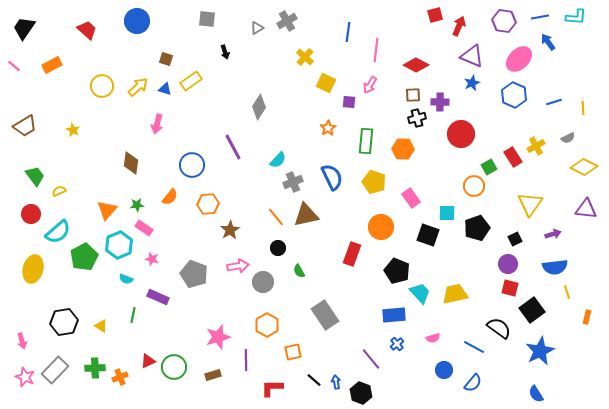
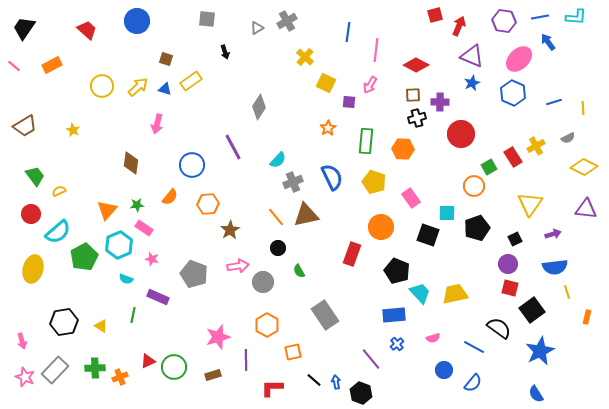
blue hexagon at (514, 95): moved 1 px left, 2 px up
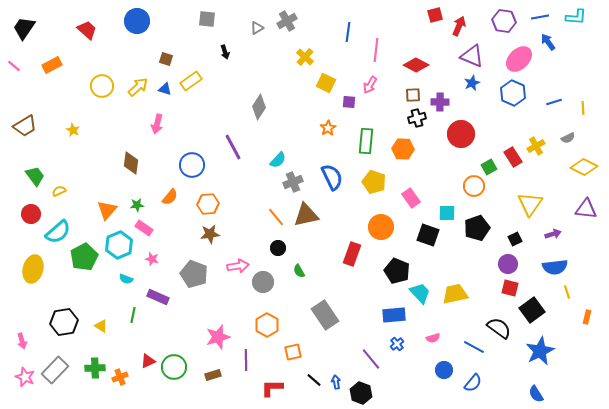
brown star at (230, 230): moved 20 px left, 4 px down; rotated 24 degrees clockwise
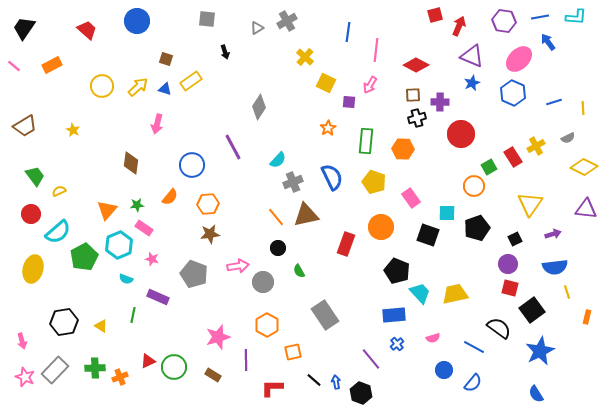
red rectangle at (352, 254): moved 6 px left, 10 px up
brown rectangle at (213, 375): rotated 49 degrees clockwise
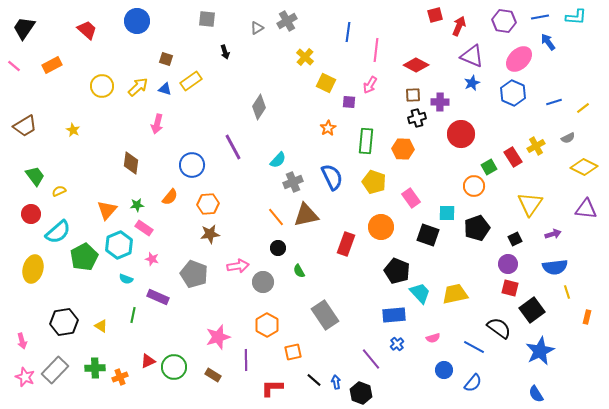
yellow line at (583, 108): rotated 56 degrees clockwise
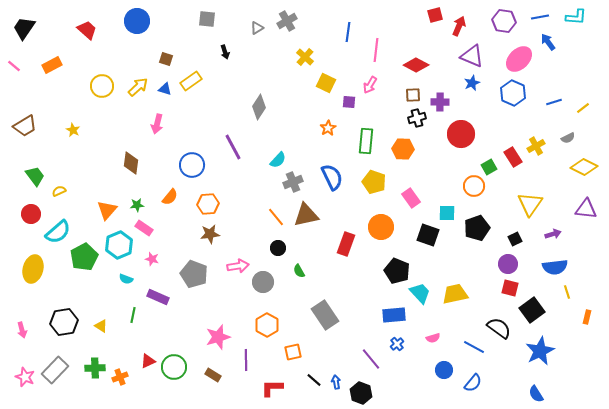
pink arrow at (22, 341): moved 11 px up
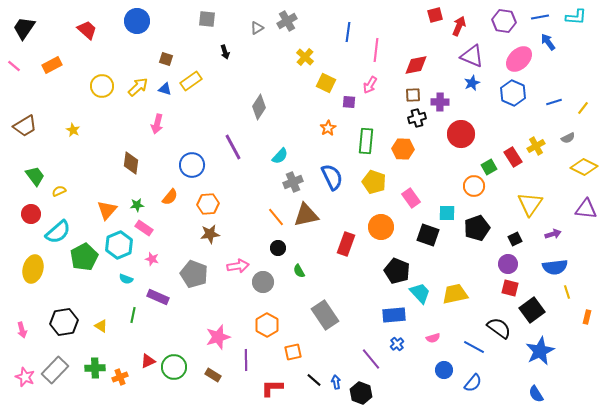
red diamond at (416, 65): rotated 40 degrees counterclockwise
yellow line at (583, 108): rotated 16 degrees counterclockwise
cyan semicircle at (278, 160): moved 2 px right, 4 px up
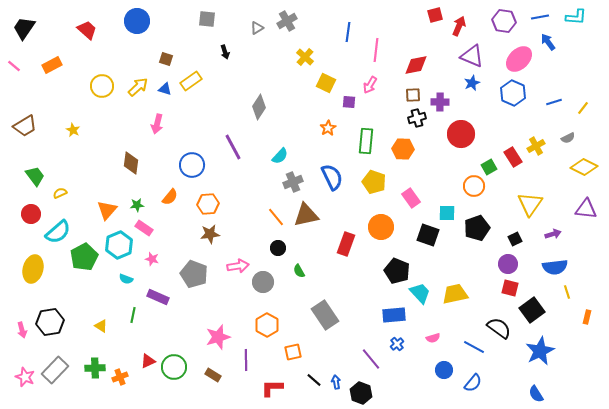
yellow semicircle at (59, 191): moved 1 px right, 2 px down
black hexagon at (64, 322): moved 14 px left
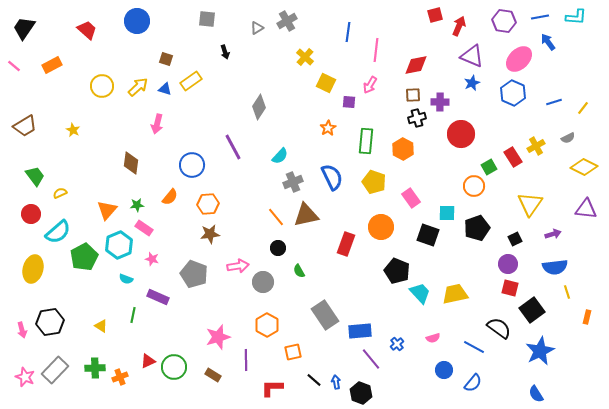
orange hexagon at (403, 149): rotated 25 degrees clockwise
blue rectangle at (394, 315): moved 34 px left, 16 px down
